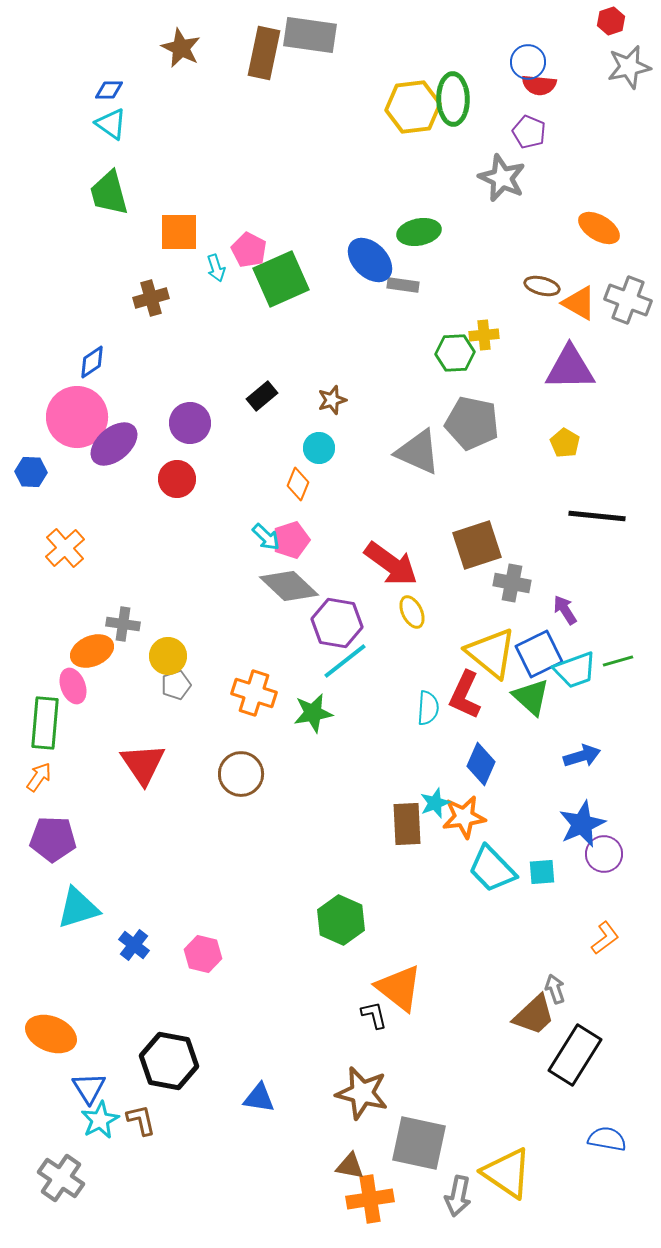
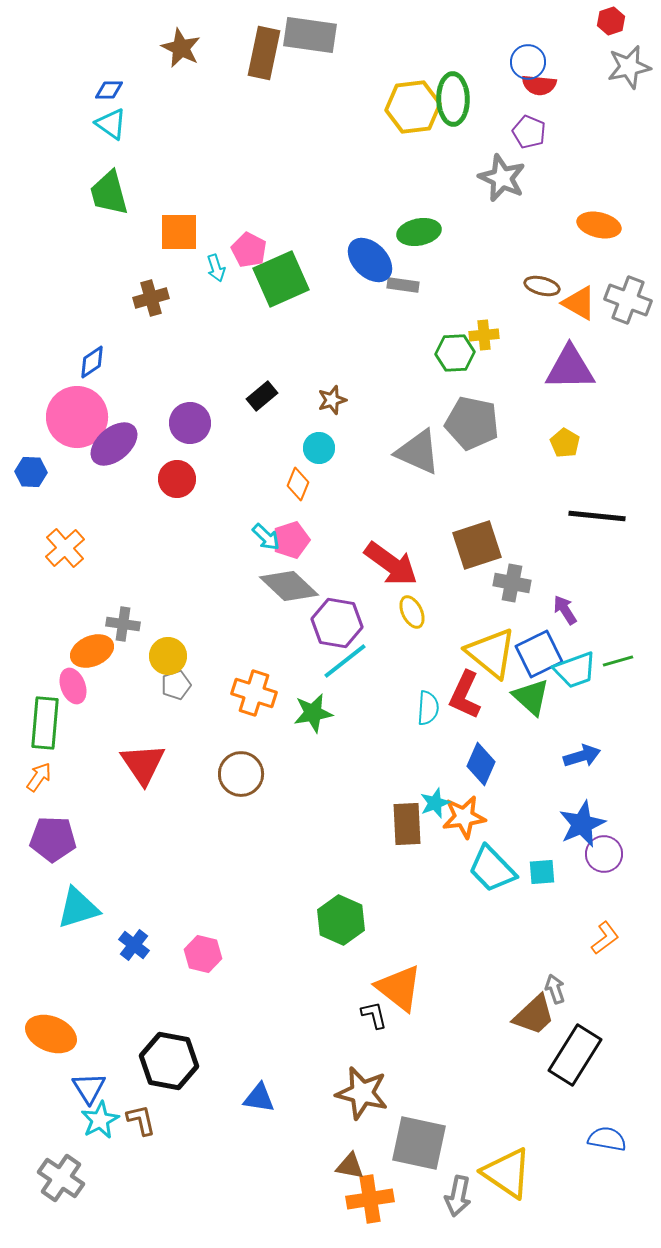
orange ellipse at (599, 228): moved 3 px up; rotated 18 degrees counterclockwise
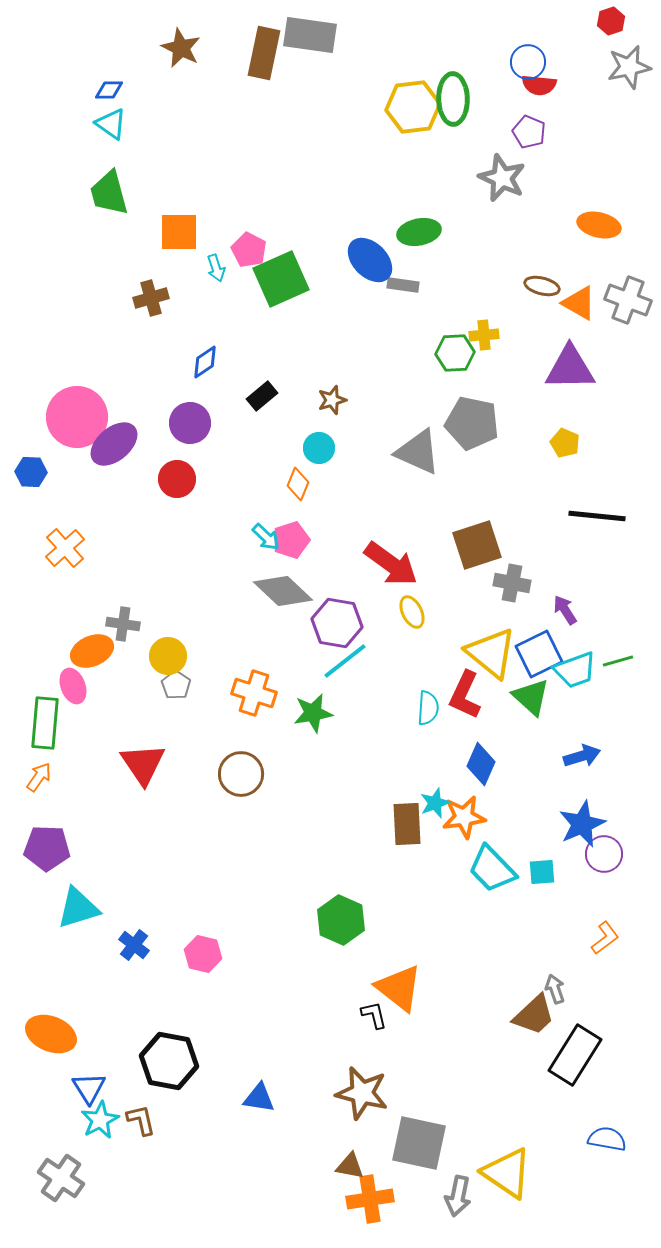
blue diamond at (92, 362): moved 113 px right
yellow pentagon at (565, 443): rotated 8 degrees counterclockwise
gray diamond at (289, 586): moved 6 px left, 5 px down
gray pentagon at (176, 685): rotated 20 degrees counterclockwise
purple pentagon at (53, 839): moved 6 px left, 9 px down
